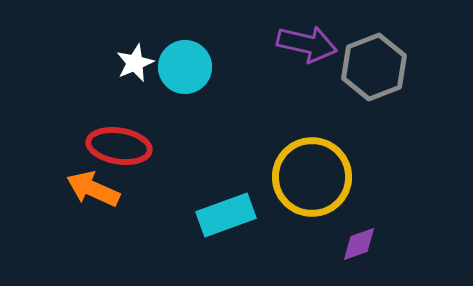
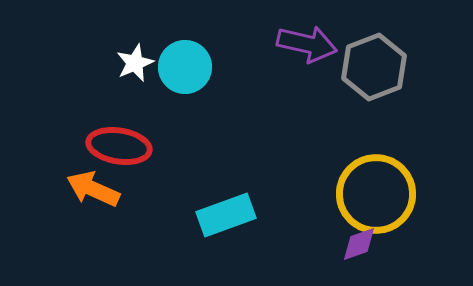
yellow circle: moved 64 px right, 17 px down
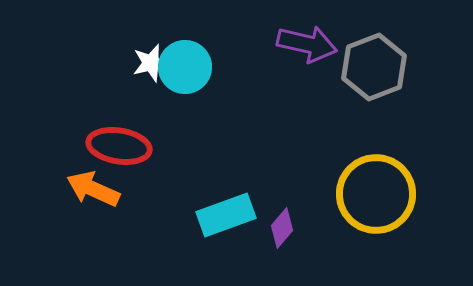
white star: moved 16 px right; rotated 9 degrees clockwise
purple diamond: moved 77 px left, 16 px up; rotated 30 degrees counterclockwise
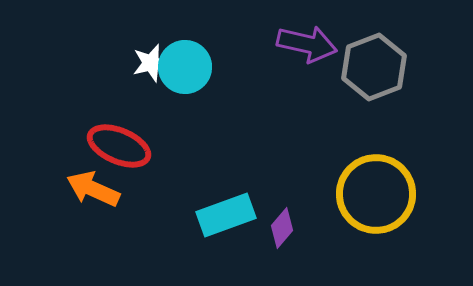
red ellipse: rotated 14 degrees clockwise
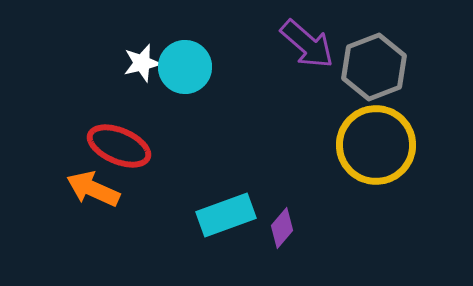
purple arrow: rotated 28 degrees clockwise
white star: moved 9 px left
yellow circle: moved 49 px up
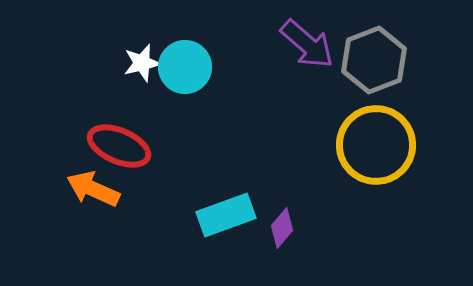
gray hexagon: moved 7 px up
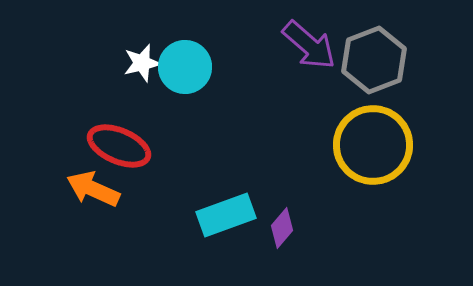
purple arrow: moved 2 px right, 1 px down
yellow circle: moved 3 px left
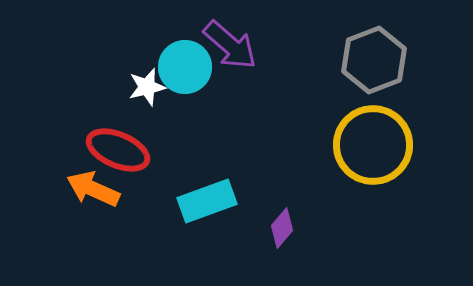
purple arrow: moved 79 px left
white star: moved 5 px right, 24 px down
red ellipse: moved 1 px left, 4 px down
cyan rectangle: moved 19 px left, 14 px up
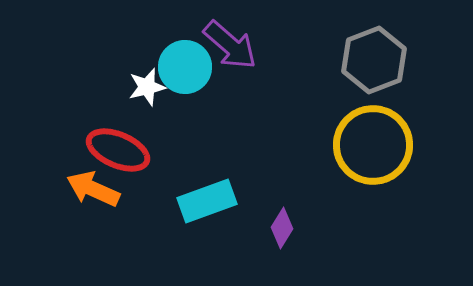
purple diamond: rotated 9 degrees counterclockwise
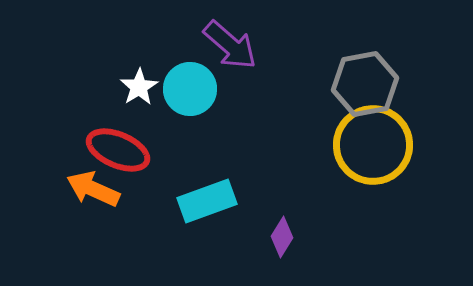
gray hexagon: moved 9 px left, 24 px down; rotated 10 degrees clockwise
cyan circle: moved 5 px right, 22 px down
white star: moved 8 px left; rotated 18 degrees counterclockwise
purple diamond: moved 9 px down
